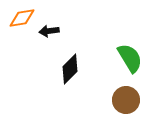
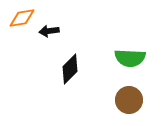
green semicircle: rotated 124 degrees clockwise
brown circle: moved 3 px right
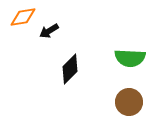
orange diamond: moved 1 px right, 1 px up
black arrow: rotated 24 degrees counterclockwise
brown circle: moved 2 px down
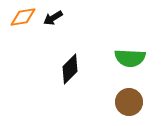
black arrow: moved 4 px right, 13 px up
